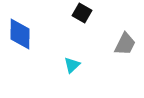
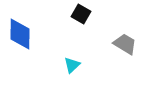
black square: moved 1 px left, 1 px down
gray trapezoid: rotated 85 degrees counterclockwise
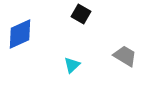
blue diamond: rotated 64 degrees clockwise
gray trapezoid: moved 12 px down
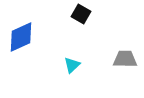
blue diamond: moved 1 px right, 3 px down
gray trapezoid: moved 3 px down; rotated 30 degrees counterclockwise
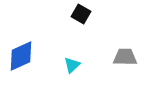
blue diamond: moved 19 px down
gray trapezoid: moved 2 px up
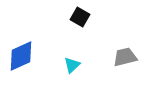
black square: moved 1 px left, 3 px down
gray trapezoid: rotated 15 degrees counterclockwise
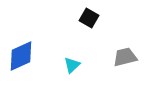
black square: moved 9 px right, 1 px down
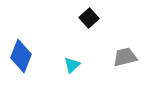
black square: rotated 18 degrees clockwise
blue diamond: rotated 44 degrees counterclockwise
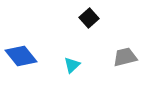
blue diamond: rotated 60 degrees counterclockwise
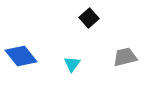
cyan triangle: moved 1 px up; rotated 12 degrees counterclockwise
